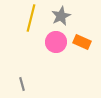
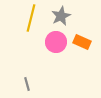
gray line: moved 5 px right
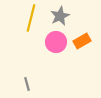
gray star: moved 1 px left
orange rectangle: moved 1 px up; rotated 54 degrees counterclockwise
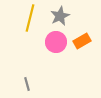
yellow line: moved 1 px left
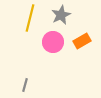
gray star: moved 1 px right, 1 px up
pink circle: moved 3 px left
gray line: moved 2 px left, 1 px down; rotated 32 degrees clockwise
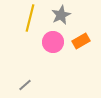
orange rectangle: moved 1 px left
gray line: rotated 32 degrees clockwise
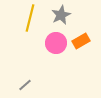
pink circle: moved 3 px right, 1 px down
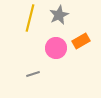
gray star: moved 2 px left
pink circle: moved 5 px down
gray line: moved 8 px right, 11 px up; rotated 24 degrees clockwise
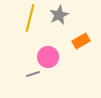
pink circle: moved 8 px left, 9 px down
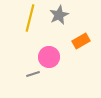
pink circle: moved 1 px right
